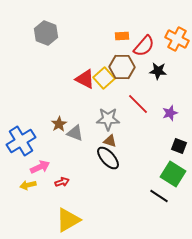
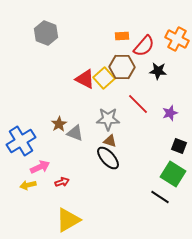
black line: moved 1 px right, 1 px down
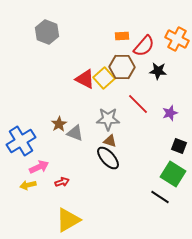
gray hexagon: moved 1 px right, 1 px up
pink arrow: moved 1 px left
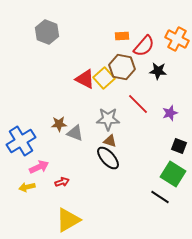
brown hexagon: rotated 10 degrees clockwise
brown star: rotated 28 degrees clockwise
yellow arrow: moved 1 px left, 2 px down
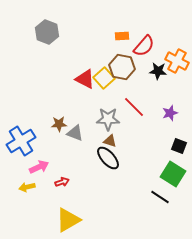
orange cross: moved 22 px down
red line: moved 4 px left, 3 px down
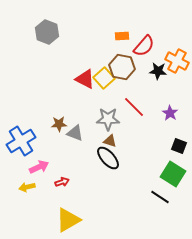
purple star: rotated 21 degrees counterclockwise
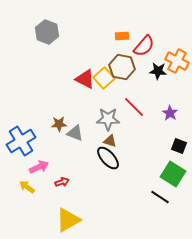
yellow arrow: rotated 49 degrees clockwise
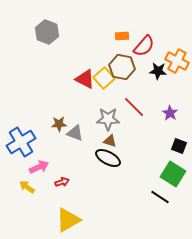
blue cross: moved 1 px down
black ellipse: rotated 20 degrees counterclockwise
